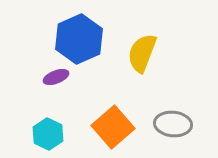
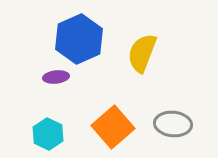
purple ellipse: rotated 15 degrees clockwise
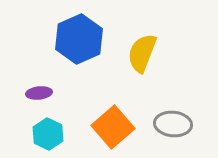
purple ellipse: moved 17 px left, 16 px down
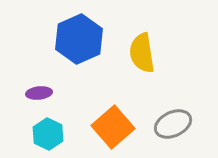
yellow semicircle: rotated 30 degrees counterclockwise
gray ellipse: rotated 30 degrees counterclockwise
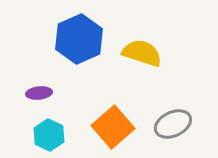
yellow semicircle: rotated 117 degrees clockwise
cyan hexagon: moved 1 px right, 1 px down
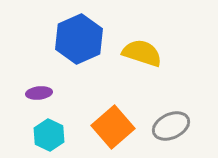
gray ellipse: moved 2 px left, 2 px down
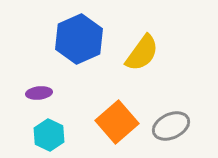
yellow semicircle: rotated 108 degrees clockwise
orange square: moved 4 px right, 5 px up
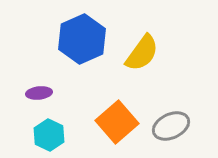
blue hexagon: moved 3 px right
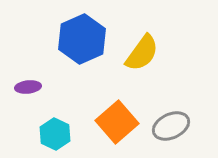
purple ellipse: moved 11 px left, 6 px up
cyan hexagon: moved 6 px right, 1 px up
